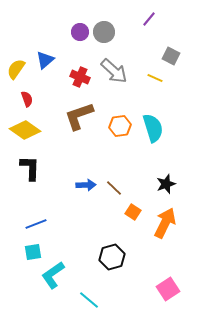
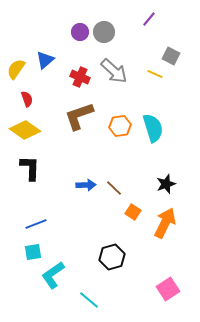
yellow line: moved 4 px up
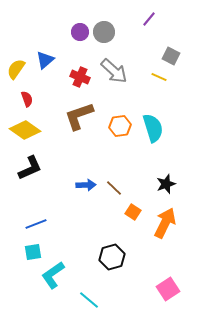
yellow line: moved 4 px right, 3 px down
black L-shape: rotated 64 degrees clockwise
